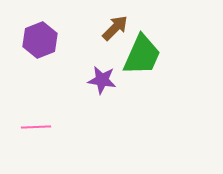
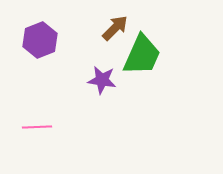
pink line: moved 1 px right
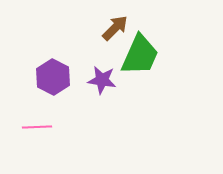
purple hexagon: moved 13 px right, 37 px down; rotated 12 degrees counterclockwise
green trapezoid: moved 2 px left
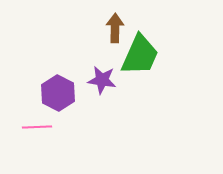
brown arrow: rotated 44 degrees counterclockwise
purple hexagon: moved 5 px right, 16 px down
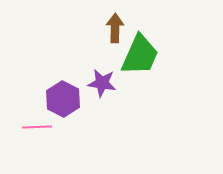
purple star: moved 3 px down
purple hexagon: moved 5 px right, 6 px down
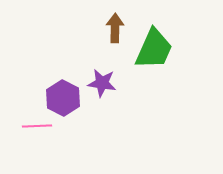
green trapezoid: moved 14 px right, 6 px up
purple hexagon: moved 1 px up
pink line: moved 1 px up
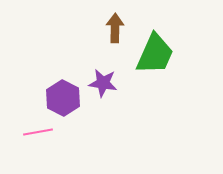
green trapezoid: moved 1 px right, 5 px down
purple star: moved 1 px right
pink line: moved 1 px right, 6 px down; rotated 8 degrees counterclockwise
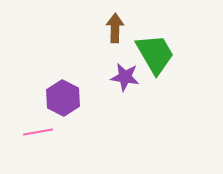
green trapezoid: rotated 54 degrees counterclockwise
purple star: moved 22 px right, 6 px up
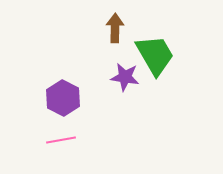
green trapezoid: moved 1 px down
pink line: moved 23 px right, 8 px down
